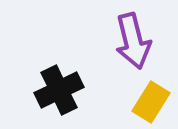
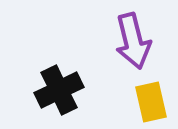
yellow rectangle: rotated 45 degrees counterclockwise
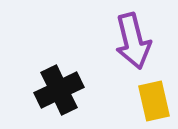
yellow rectangle: moved 3 px right, 1 px up
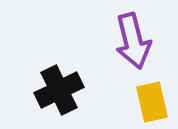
yellow rectangle: moved 2 px left, 1 px down
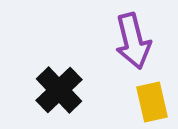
black cross: rotated 18 degrees counterclockwise
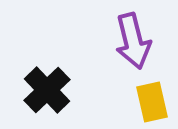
black cross: moved 12 px left
